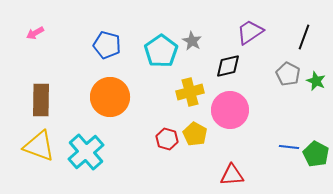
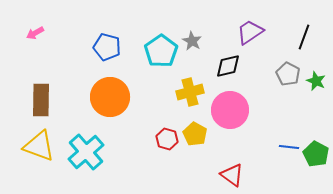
blue pentagon: moved 2 px down
red triangle: rotated 40 degrees clockwise
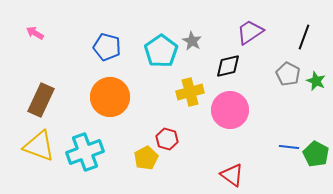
pink arrow: rotated 60 degrees clockwise
brown rectangle: rotated 24 degrees clockwise
yellow pentagon: moved 49 px left, 24 px down; rotated 15 degrees clockwise
cyan cross: moved 1 px left; rotated 21 degrees clockwise
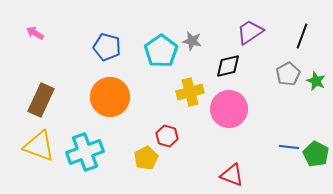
black line: moved 2 px left, 1 px up
gray star: rotated 18 degrees counterclockwise
gray pentagon: rotated 15 degrees clockwise
pink circle: moved 1 px left, 1 px up
red hexagon: moved 3 px up
red triangle: rotated 15 degrees counterclockwise
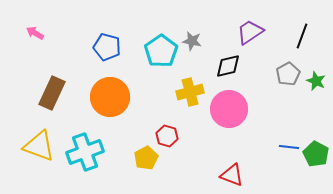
brown rectangle: moved 11 px right, 7 px up
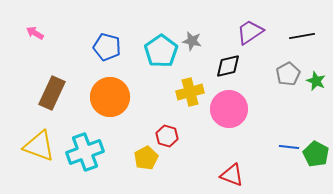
black line: rotated 60 degrees clockwise
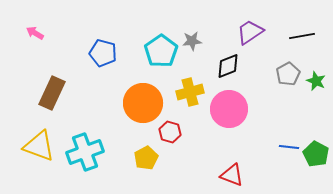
gray star: rotated 18 degrees counterclockwise
blue pentagon: moved 4 px left, 6 px down
black diamond: rotated 8 degrees counterclockwise
orange circle: moved 33 px right, 6 px down
red hexagon: moved 3 px right, 4 px up
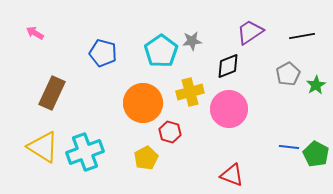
green star: moved 4 px down; rotated 18 degrees clockwise
yellow triangle: moved 4 px right, 1 px down; rotated 12 degrees clockwise
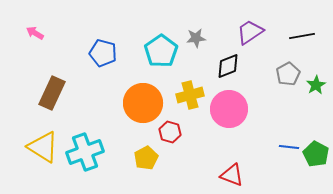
gray star: moved 4 px right, 3 px up
yellow cross: moved 3 px down
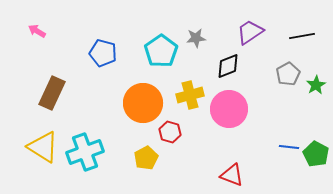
pink arrow: moved 2 px right, 2 px up
